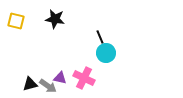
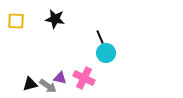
yellow square: rotated 12 degrees counterclockwise
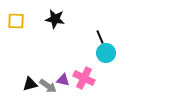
purple triangle: moved 3 px right, 2 px down
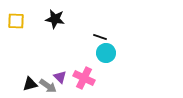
black line: rotated 48 degrees counterclockwise
purple triangle: moved 3 px left, 3 px up; rotated 32 degrees clockwise
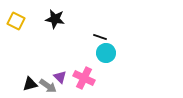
yellow square: rotated 24 degrees clockwise
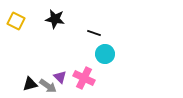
black line: moved 6 px left, 4 px up
cyan circle: moved 1 px left, 1 px down
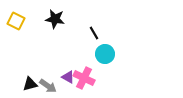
black line: rotated 40 degrees clockwise
purple triangle: moved 8 px right; rotated 16 degrees counterclockwise
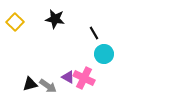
yellow square: moved 1 px left, 1 px down; rotated 18 degrees clockwise
cyan circle: moved 1 px left
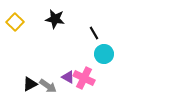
black triangle: rotated 14 degrees counterclockwise
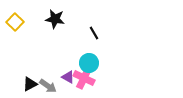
cyan circle: moved 15 px left, 9 px down
